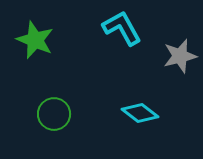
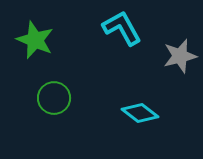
green circle: moved 16 px up
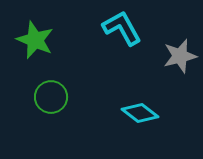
green circle: moved 3 px left, 1 px up
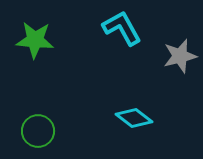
green star: rotated 18 degrees counterclockwise
green circle: moved 13 px left, 34 px down
cyan diamond: moved 6 px left, 5 px down
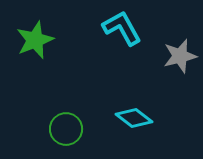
green star: rotated 27 degrees counterclockwise
green circle: moved 28 px right, 2 px up
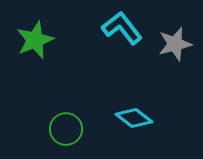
cyan L-shape: rotated 9 degrees counterclockwise
gray star: moved 5 px left, 12 px up
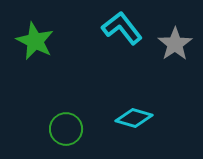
green star: moved 1 px down; rotated 24 degrees counterclockwise
gray star: rotated 20 degrees counterclockwise
cyan diamond: rotated 21 degrees counterclockwise
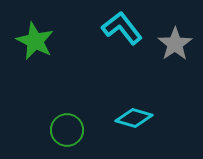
green circle: moved 1 px right, 1 px down
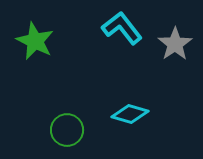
cyan diamond: moved 4 px left, 4 px up
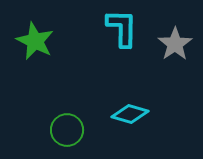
cyan L-shape: rotated 39 degrees clockwise
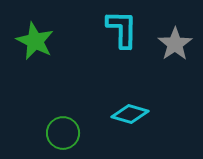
cyan L-shape: moved 1 px down
green circle: moved 4 px left, 3 px down
